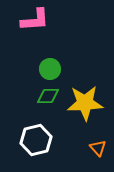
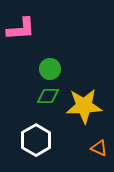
pink L-shape: moved 14 px left, 9 px down
yellow star: moved 1 px left, 3 px down
white hexagon: rotated 16 degrees counterclockwise
orange triangle: moved 1 px right; rotated 24 degrees counterclockwise
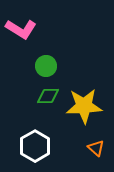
pink L-shape: rotated 36 degrees clockwise
green circle: moved 4 px left, 3 px up
white hexagon: moved 1 px left, 6 px down
orange triangle: moved 3 px left; rotated 18 degrees clockwise
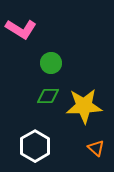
green circle: moved 5 px right, 3 px up
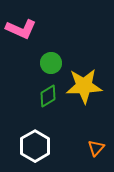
pink L-shape: rotated 8 degrees counterclockwise
green diamond: rotated 30 degrees counterclockwise
yellow star: moved 20 px up
orange triangle: rotated 30 degrees clockwise
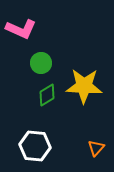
green circle: moved 10 px left
yellow star: rotated 6 degrees clockwise
green diamond: moved 1 px left, 1 px up
white hexagon: rotated 24 degrees counterclockwise
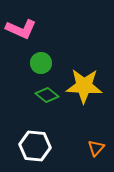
green diamond: rotated 70 degrees clockwise
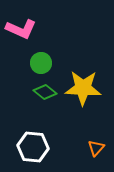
yellow star: moved 1 px left, 2 px down
green diamond: moved 2 px left, 3 px up
white hexagon: moved 2 px left, 1 px down
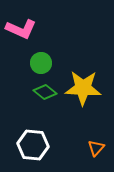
white hexagon: moved 2 px up
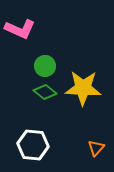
pink L-shape: moved 1 px left
green circle: moved 4 px right, 3 px down
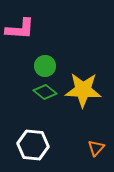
pink L-shape: rotated 20 degrees counterclockwise
yellow star: moved 2 px down
